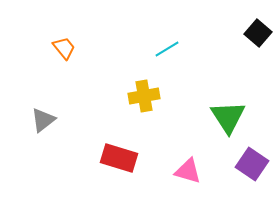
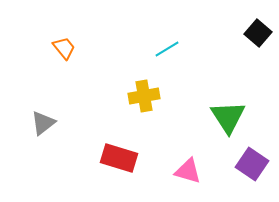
gray triangle: moved 3 px down
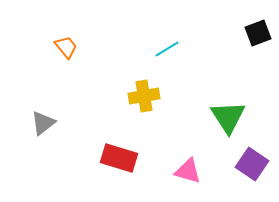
black square: rotated 28 degrees clockwise
orange trapezoid: moved 2 px right, 1 px up
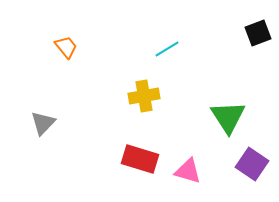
gray triangle: rotated 8 degrees counterclockwise
red rectangle: moved 21 px right, 1 px down
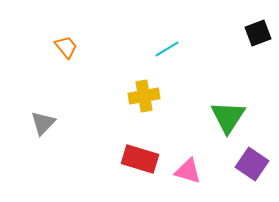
green triangle: rotated 6 degrees clockwise
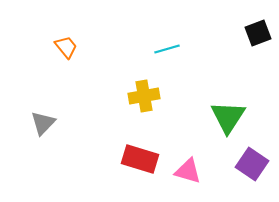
cyan line: rotated 15 degrees clockwise
